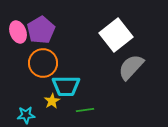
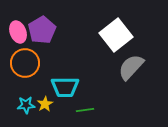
purple pentagon: moved 1 px right
orange circle: moved 18 px left
cyan trapezoid: moved 1 px left, 1 px down
yellow star: moved 7 px left, 3 px down
cyan star: moved 10 px up
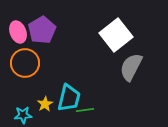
gray semicircle: rotated 16 degrees counterclockwise
cyan trapezoid: moved 4 px right, 11 px down; rotated 76 degrees counterclockwise
cyan star: moved 3 px left, 10 px down
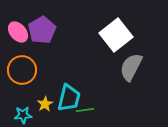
pink ellipse: rotated 20 degrees counterclockwise
orange circle: moved 3 px left, 7 px down
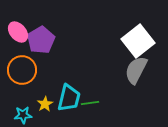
purple pentagon: moved 1 px left, 10 px down
white square: moved 22 px right, 6 px down
gray semicircle: moved 5 px right, 3 px down
green line: moved 5 px right, 7 px up
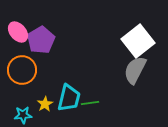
gray semicircle: moved 1 px left
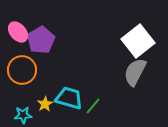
gray semicircle: moved 2 px down
cyan trapezoid: rotated 88 degrees counterclockwise
green line: moved 3 px right, 3 px down; rotated 42 degrees counterclockwise
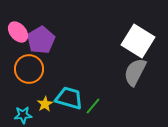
white square: rotated 20 degrees counterclockwise
orange circle: moved 7 px right, 1 px up
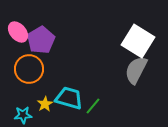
gray semicircle: moved 1 px right, 2 px up
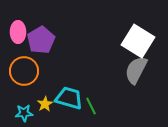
pink ellipse: rotated 40 degrees clockwise
orange circle: moved 5 px left, 2 px down
green line: moved 2 px left; rotated 66 degrees counterclockwise
cyan star: moved 1 px right, 2 px up
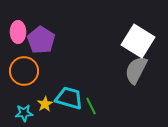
purple pentagon: rotated 8 degrees counterclockwise
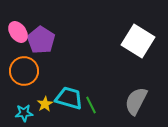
pink ellipse: rotated 35 degrees counterclockwise
gray semicircle: moved 31 px down
green line: moved 1 px up
